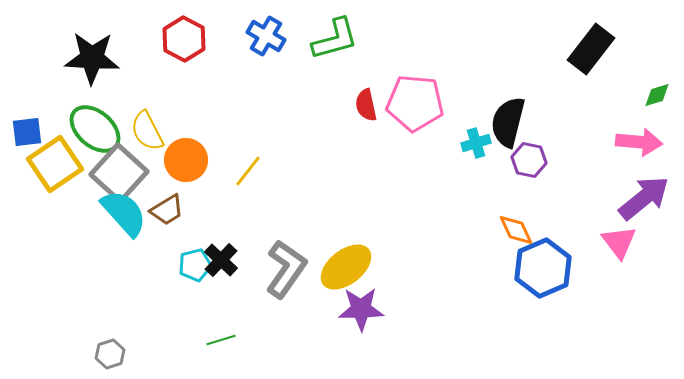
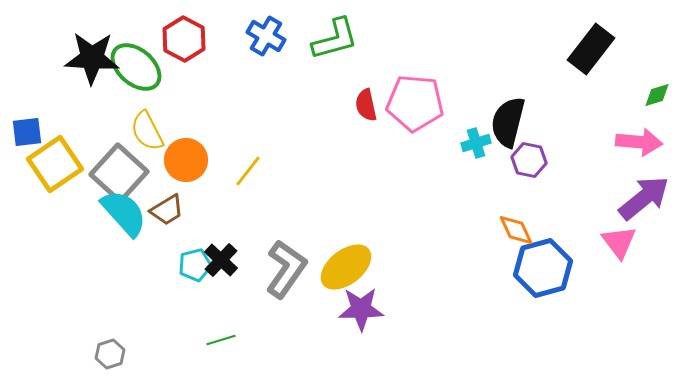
green ellipse: moved 41 px right, 62 px up
blue hexagon: rotated 8 degrees clockwise
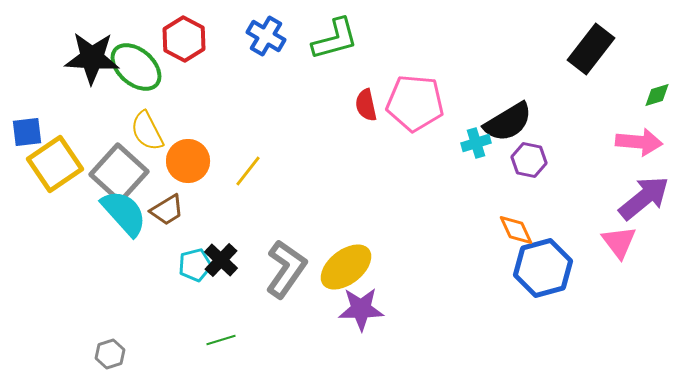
black semicircle: rotated 135 degrees counterclockwise
orange circle: moved 2 px right, 1 px down
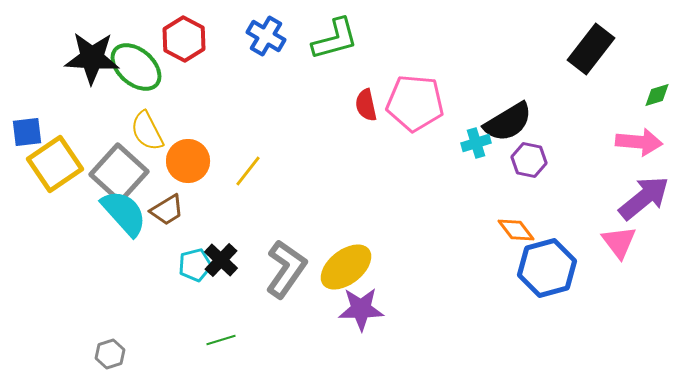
orange diamond: rotated 12 degrees counterclockwise
blue hexagon: moved 4 px right
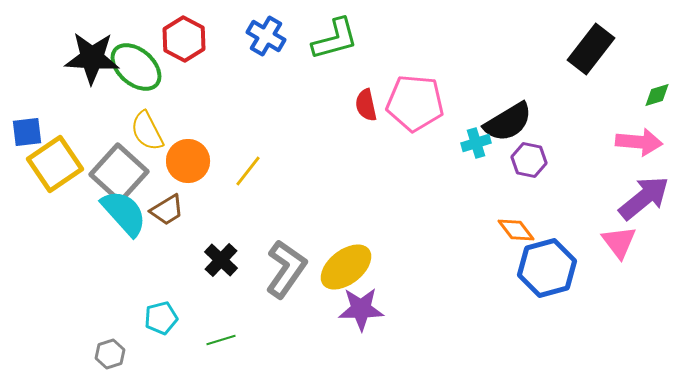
cyan pentagon: moved 34 px left, 53 px down
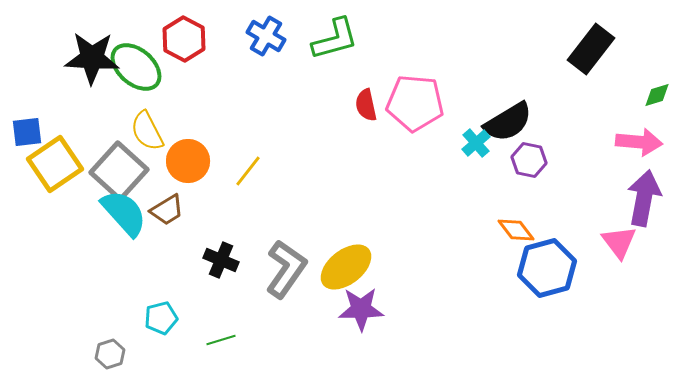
cyan cross: rotated 24 degrees counterclockwise
gray square: moved 2 px up
purple arrow: rotated 40 degrees counterclockwise
black cross: rotated 20 degrees counterclockwise
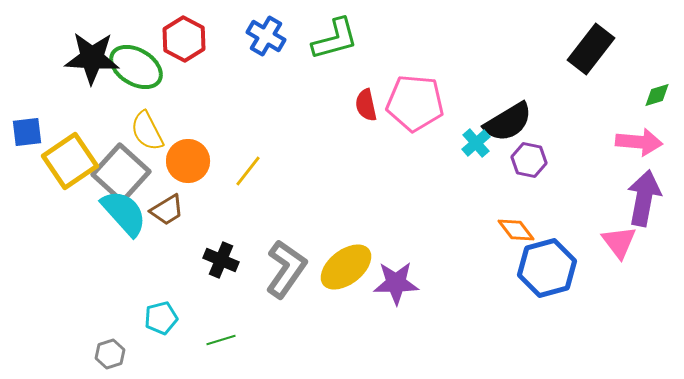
green ellipse: rotated 10 degrees counterclockwise
yellow square: moved 15 px right, 3 px up
gray square: moved 2 px right, 2 px down
purple star: moved 35 px right, 26 px up
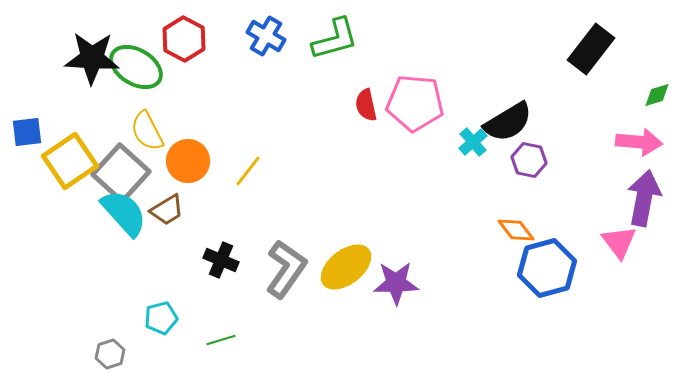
cyan cross: moved 3 px left, 1 px up
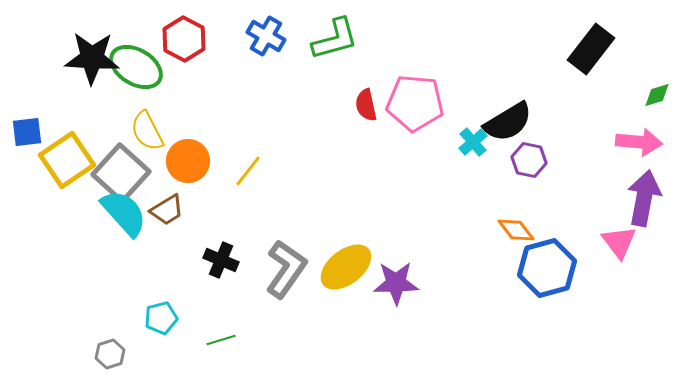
yellow square: moved 3 px left, 1 px up
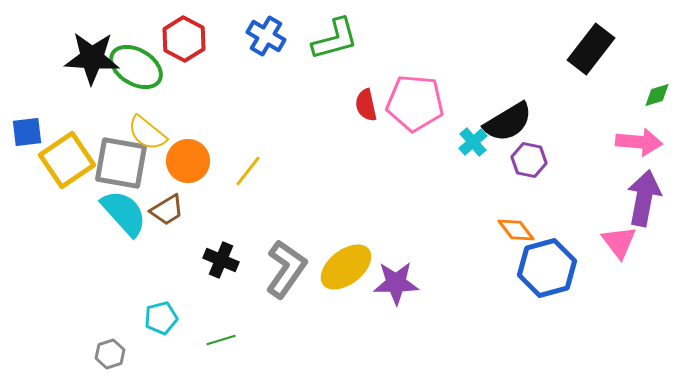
yellow semicircle: moved 2 px down; rotated 24 degrees counterclockwise
gray square: moved 10 px up; rotated 32 degrees counterclockwise
